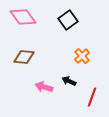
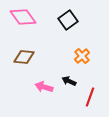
red line: moved 2 px left
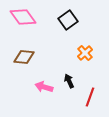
orange cross: moved 3 px right, 3 px up
black arrow: rotated 40 degrees clockwise
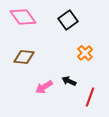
black arrow: rotated 40 degrees counterclockwise
pink arrow: rotated 48 degrees counterclockwise
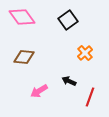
pink diamond: moved 1 px left
pink arrow: moved 5 px left, 4 px down
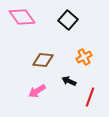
black square: rotated 12 degrees counterclockwise
orange cross: moved 1 px left, 4 px down; rotated 14 degrees clockwise
brown diamond: moved 19 px right, 3 px down
pink arrow: moved 2 px left
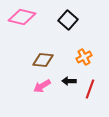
pink diamond: rotated 40 degrees counterclockwise
black arrow: rotated 24 degrees counterclockwise
pink arrow: moved 5 px right, 5 px up
red line: moved 8 px up
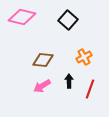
black arrow: rotated 88 degrees clockwise
